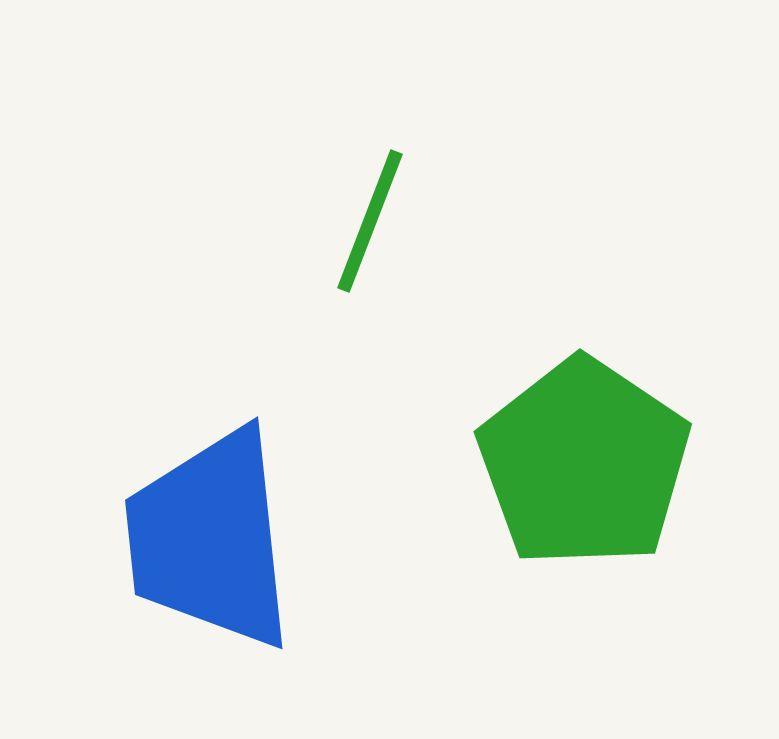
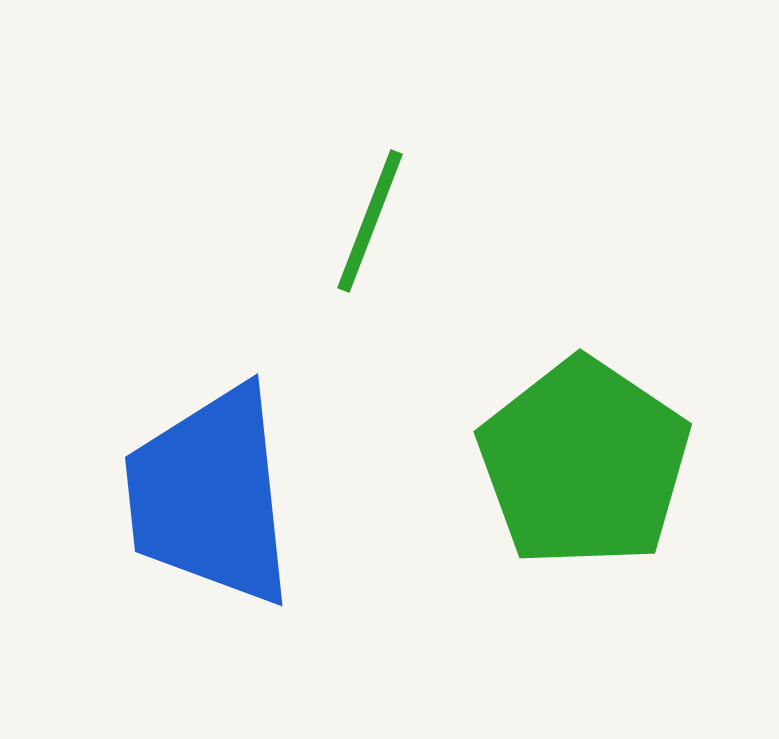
blue trapezoid: moved 43 px up
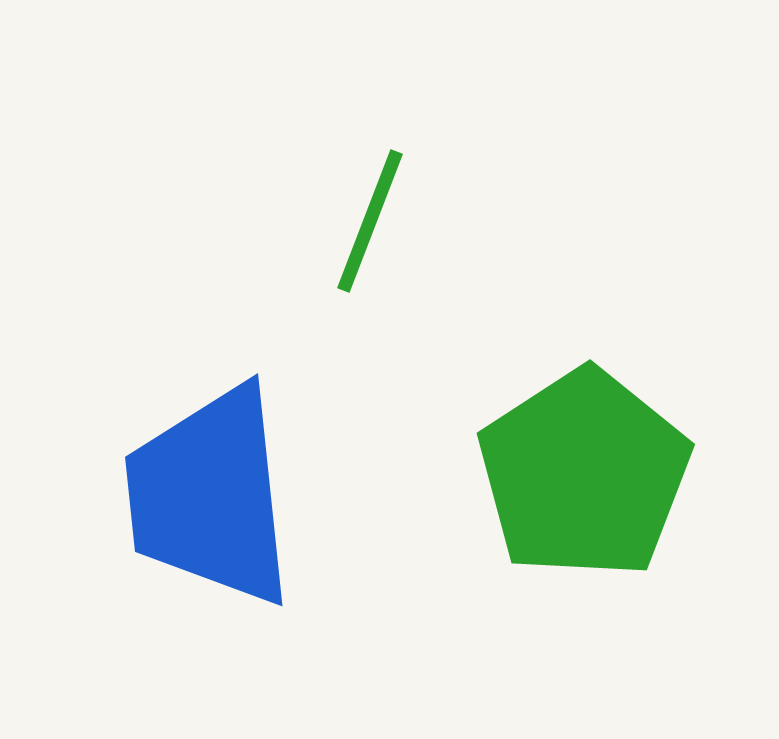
green pentagon: moved 11 px down; rotated 5 degrees clockwise
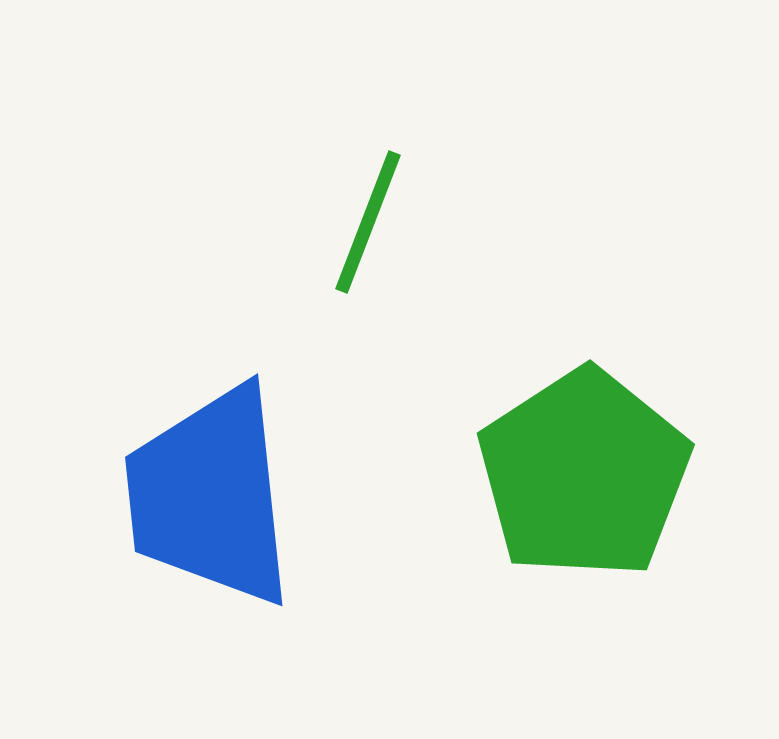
green line: moved 2 px left, 1 px down
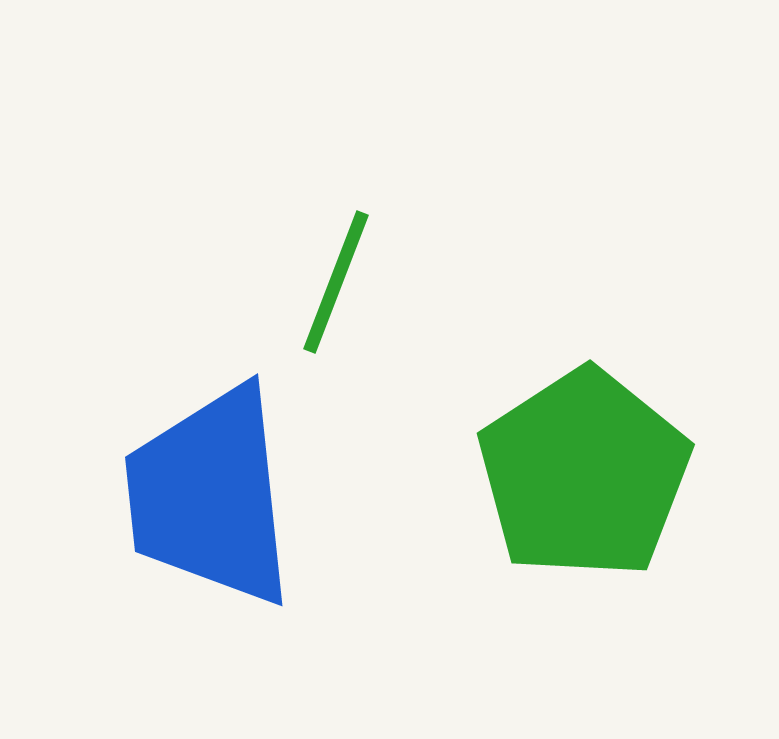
green line: moved 32 px left, 60 px down
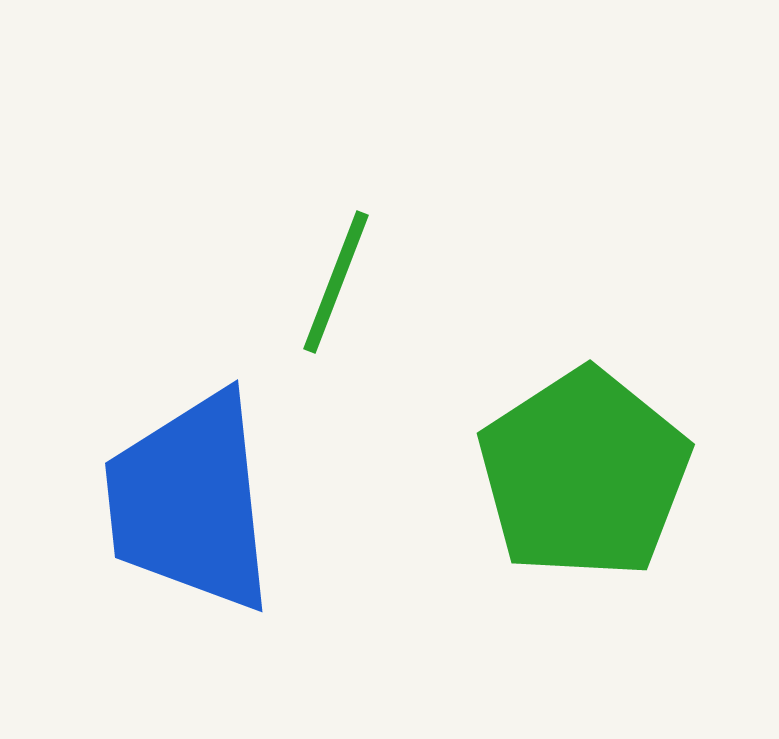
blue trapezoid: moved 20 px left, 6 px down
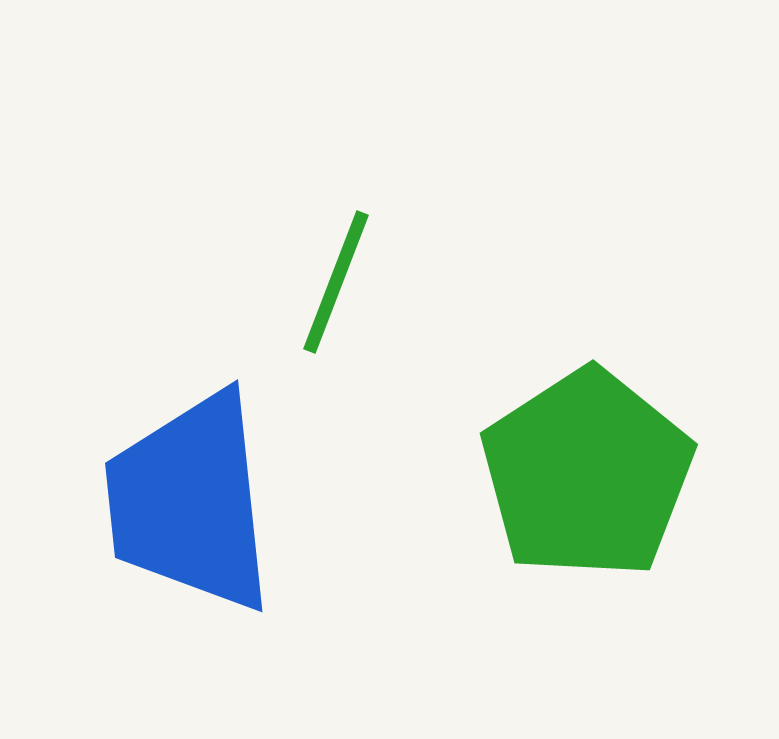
green pentagon: moved 3 px right
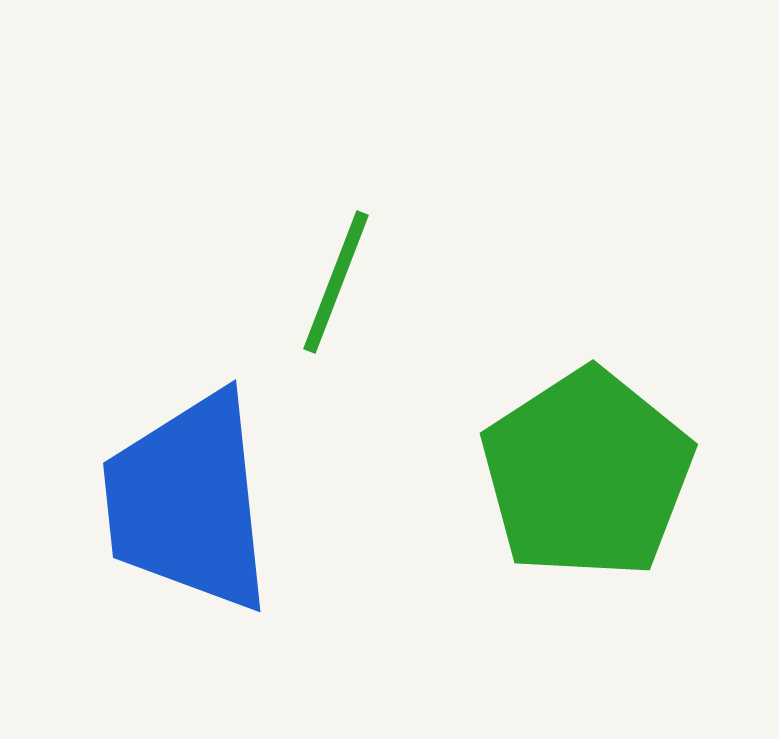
blue trapezoid: moved 2 px left
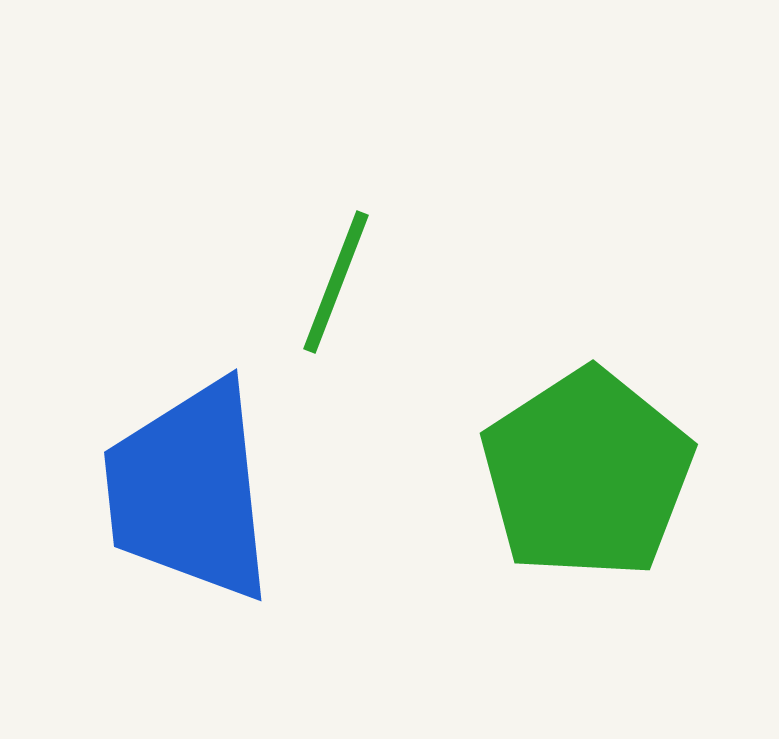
blue trapezoid: moved 1 px right, 11 px up
